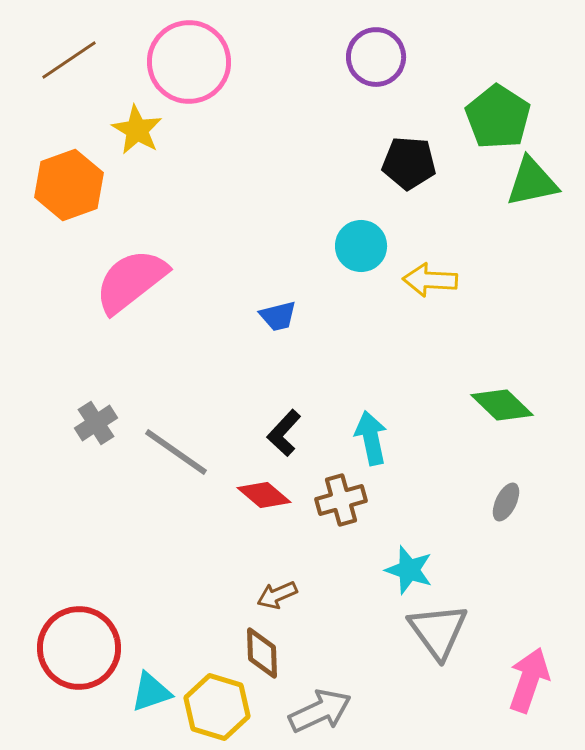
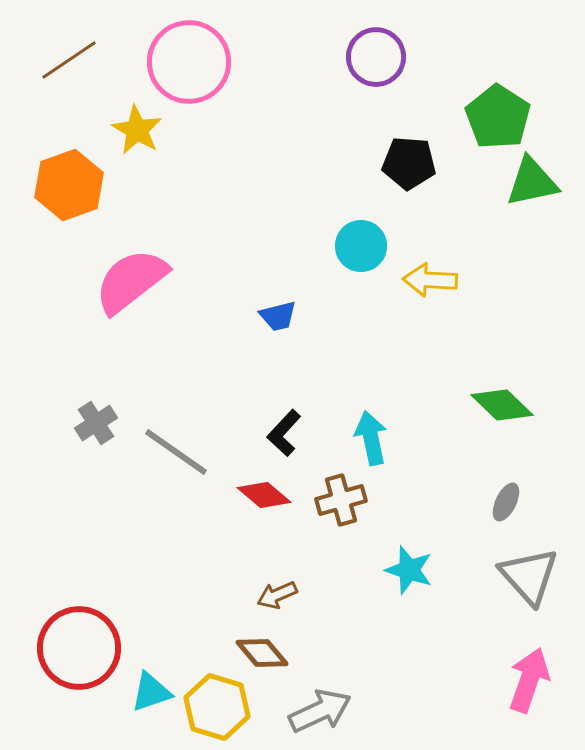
gray triangle: moved 91 px right, 55 px up; rotated 6 degrees counterclockwise
brown diamond: rotated 38 degrees counterclockwise
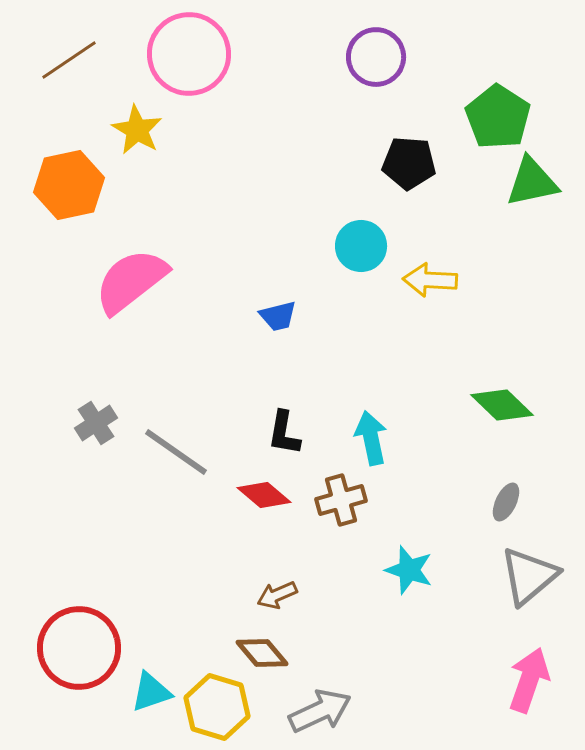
pink circle: moved 8 px up
orange hexagon: rotated 8 degrees clockwise
black L-shape: rotated 33 degrees counterclockwise
gray triangle: rotated 32 degrees clockwise
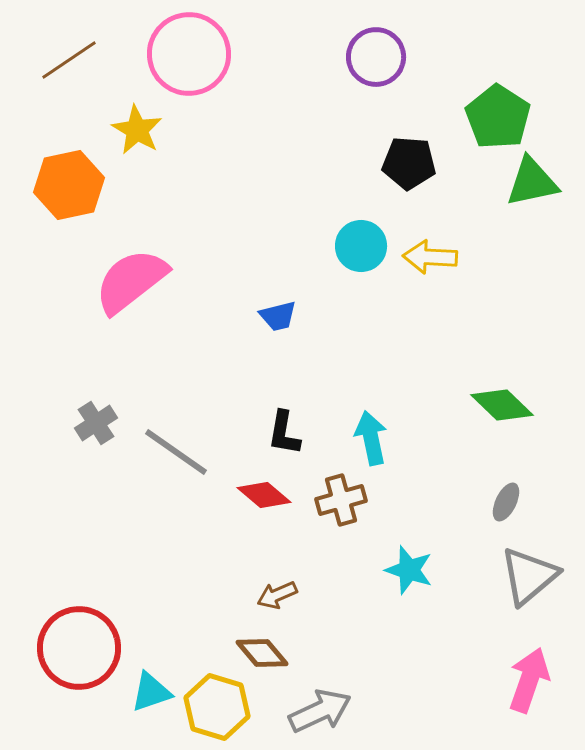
yellow arrow: moved 23 px up
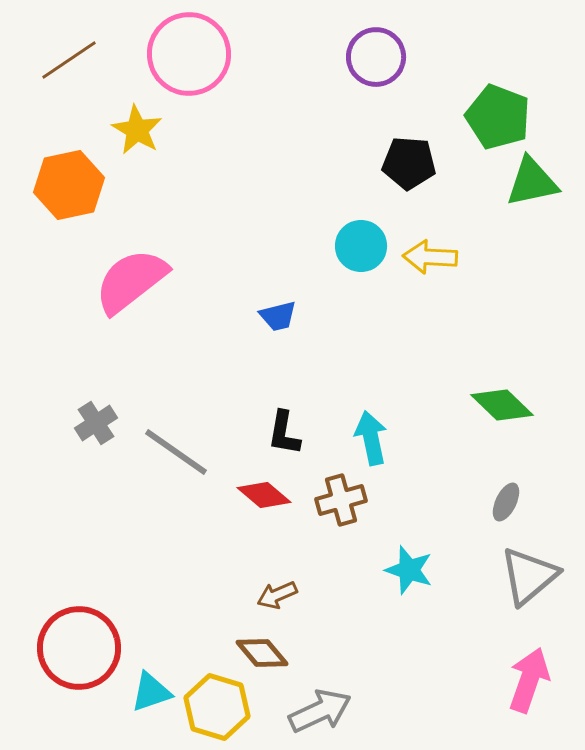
green pentagon: rotated 12 degrees counterclockwise
